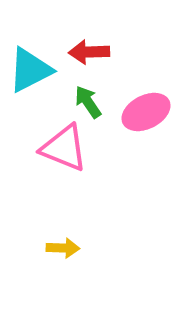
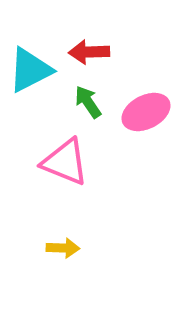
pink triangle: moved 1 px right, 14 px down
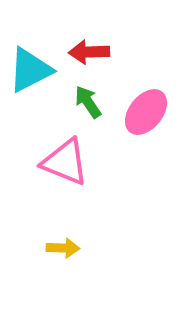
pink ellipse: rotated 24 degrees counterclockwise
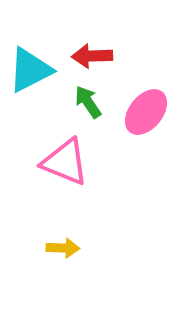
red arrow: moved 3 px right, 4 px down
